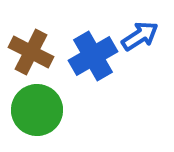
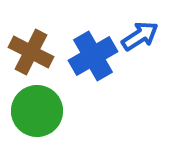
green circle: moved 1 px down
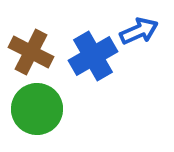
blue arrow: moved 1 px left, 5 px up; rotated 9 degrees clockwise
green circle: moved 2 px up
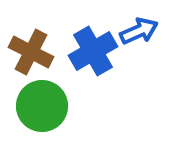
blue cross: moved 5 px up
green circle: moved 5 px right, 3 px up
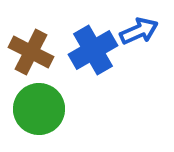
blue cross: moved 1 px up
green circle: moved 3 px left, 3 px down
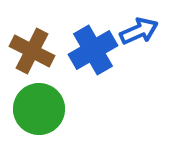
brown cross: moved 1 px right, 1 px up
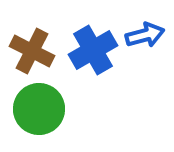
blue arrow: moved 6 px right, 4 px down; rotated 9 degrees clockwise
